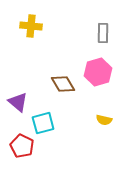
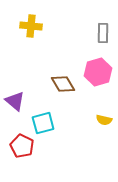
purple triangle: moved 3 px left, 1 px up
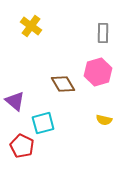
yellow cross: rotated 30 degrees clockwise
